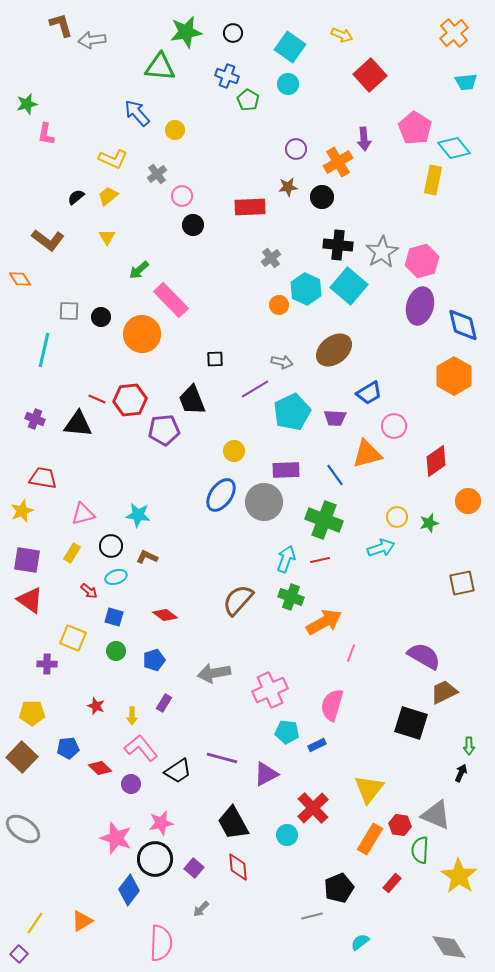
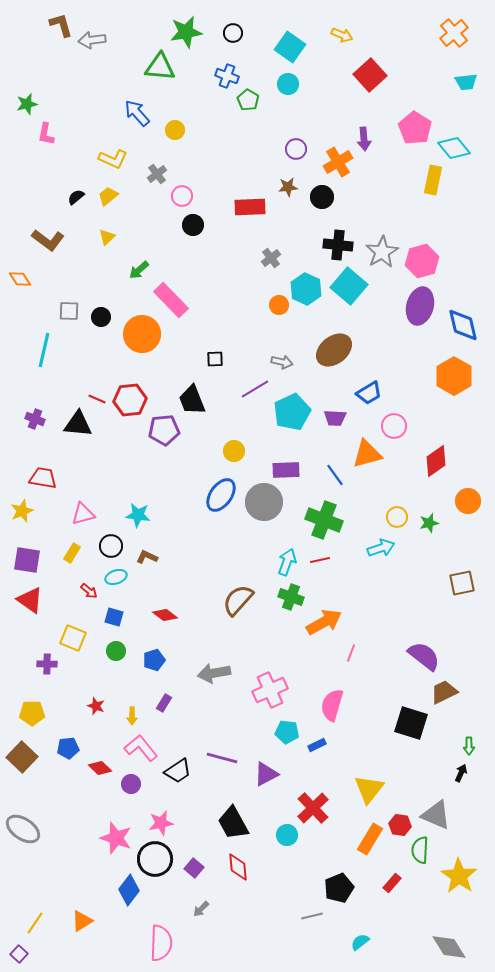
yellow triangle at (107, 237): rotated 18 degrees clockwise
cyan arrow at (286, 559): moved 1 px right, 3 px down
purple semicircle at (424, 656): rotated 8 degrees clockwise
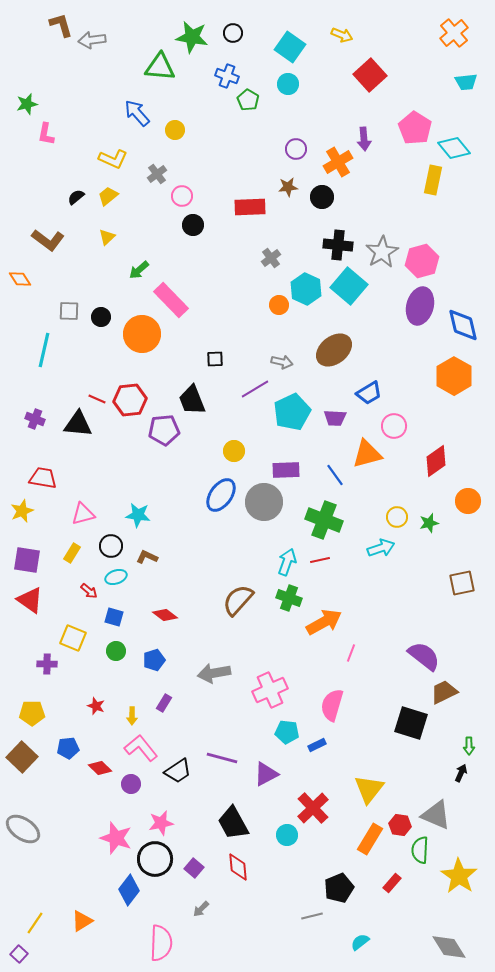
green star at (186, 32): moved 6 px right, 5 px down; rotated 20 degrees clockwise
green cross at (291, 597): moved 2 px left, 1 px down
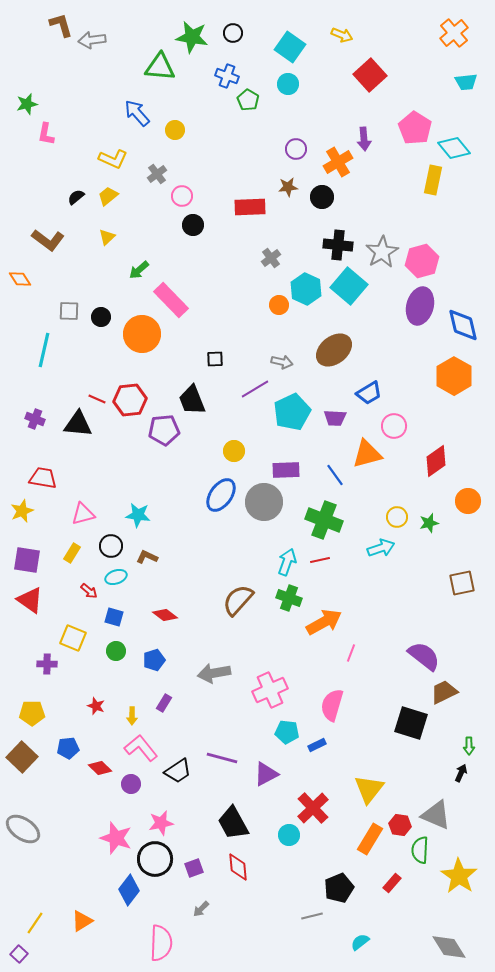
cyan circle at (287, 835): moved 2 px right
purple square at (194, 868): rotated 30 degrees clockwise
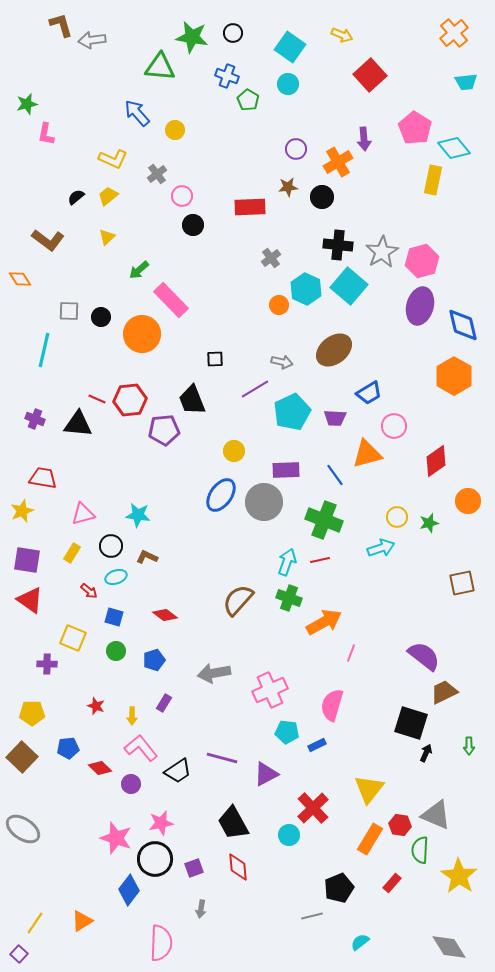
black arrow at (461, 773): moved 35 px left, 20 px up
gray arrow at (201, 909): rotated 36 degrees counterclockwise
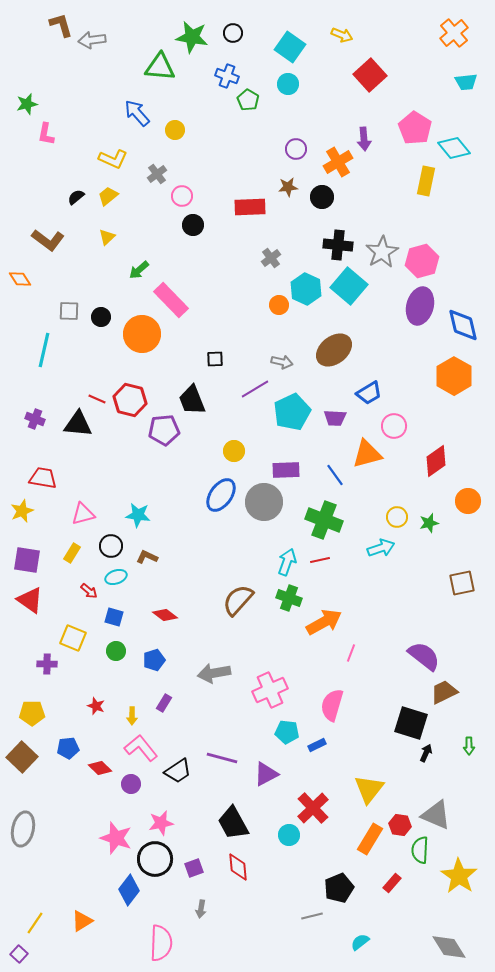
yellow rectangle at (433, 180): moved 7 px left, 1 px down
red hexagon at (130, 400): rotated 20 degrees clockwise
gray ellipse at (23, 829): rotated 68 degrees clockwise
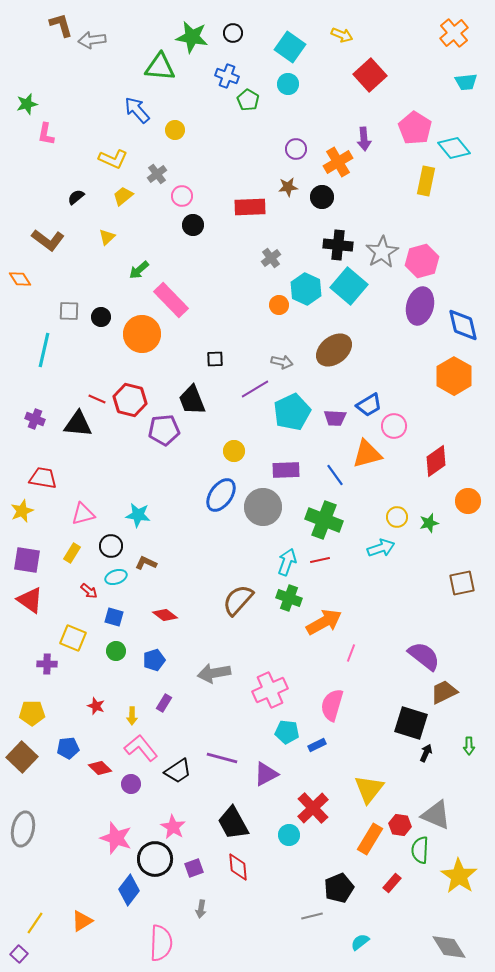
blue arrow at (137, 113): moved 3 px up
yellow trapezoid at (108, 196): moved 15 px right
blue trapezoid at (369, 393): moved 12 px down
gray circle at (264, 502): moved 1 px left, 5 px down
brown L-shape at (147, 557): moved 1 px left, 6 px down
pink star at (161, 823): moved 12 px right, 4 px down; rotated 30 degrees counterclockwise
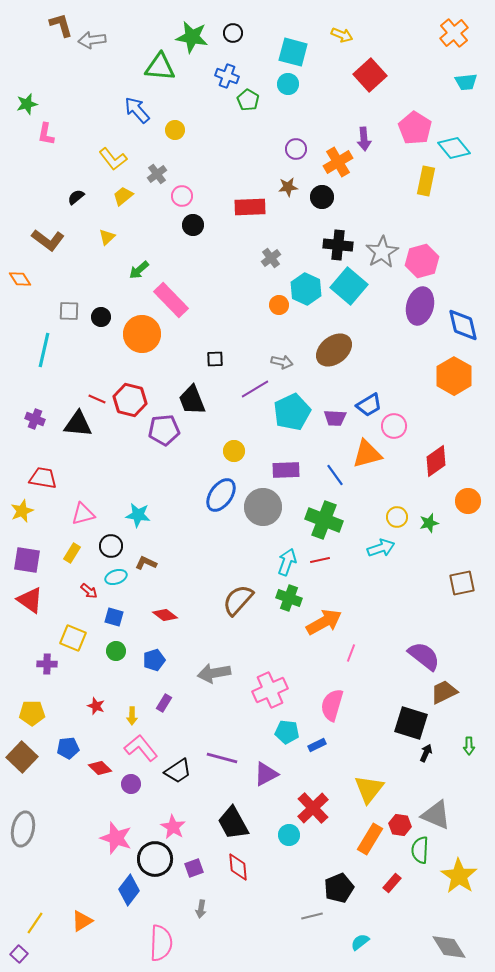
cyan square at (290, 47): moved 3 px right, 5 px down; rotated 20 degrees counterclockwise
yellow L-shape at (113, 159): rotated 28 degrees clockwise
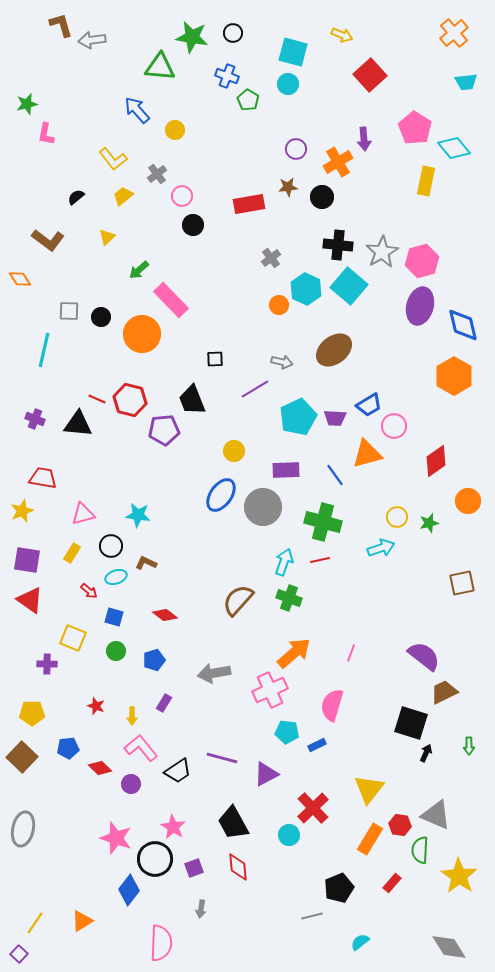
red rectangle at (250, 207): moved 1 px left, 3 px up; rotated 8 degrees counterclockwise
cyan pentagon at (292, 412): moved 6 px right, 5 px down
green cross at (324, 520): moved 1 px left, 2 px down; rotated 6 degrees counterclockwise
cyan arrow at (287, 562): moved 3 px left
orange arrow at (324, 622): moved 30 px left, 31 px down; rotated 12 degrees counterclockwise
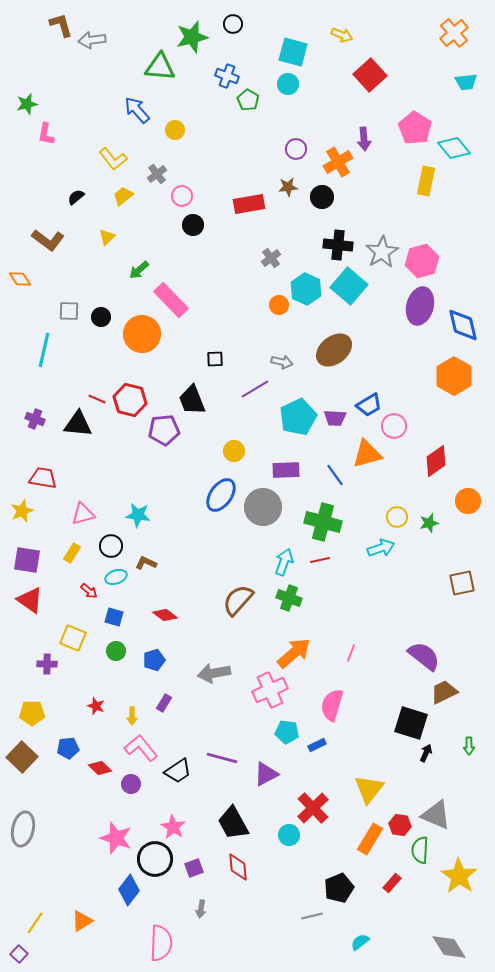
black circle at (233, 33): moved 9 px up
green star at (192, 37): rotated 24 degrees counterclockwise
